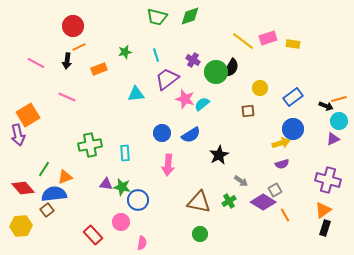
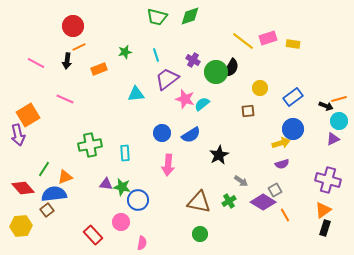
pink line at (67, 97): moved 2 px left, 2 px down
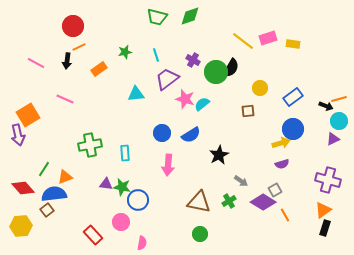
orange rectangle at (99, 69): rotated 14 degrees counterclockwise
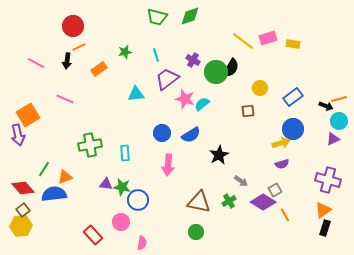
brown square at (47, 210): moved 24 px left
green circle at (200, 234): moved 4 px left, 2 px up
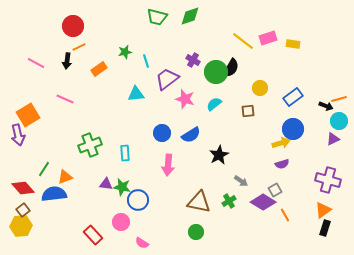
cyan line at (156, 55): moved 10 px left, 6 px down
cyan semicircle at (202, 104): moved 12 px right
green cross at (90, 145): rotated 10 degrees counterclockwise
pink semicircle at (142, 243): rotated 112 degrees clockwise
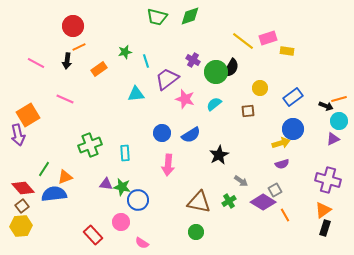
yellow rectangle at (293, 44): moved 6 px left, 7 px down
brown square at (23, 210): moved 1 px left, 4 px up
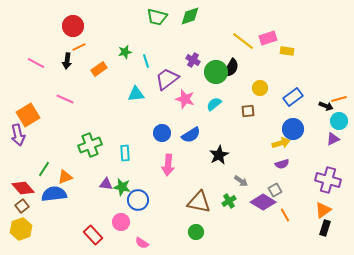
yellow hexagon at (21, 226): moved 3 px down; rotated 15 degrees counterclockwise
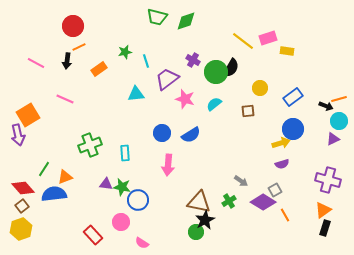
green diamond at (190, 16): moved 4 px left, 5 px down
black star at (219, 155): moved 14 px left, 65 px down
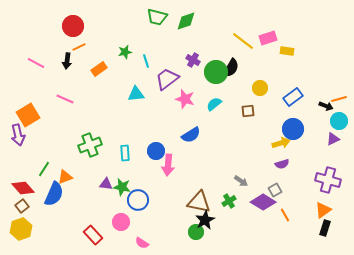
blue circle at (162, 133): moved 6 px left, 18 px down
blue semicircle at (54, 194): rotated 120 degrees clockwise
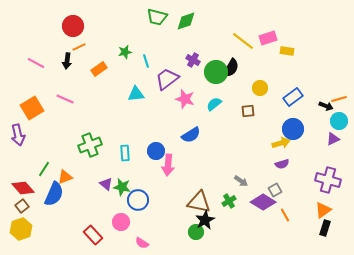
orange square at (28, 115): moved 4 px right, 7 px up
purple triangle at (106, 184): rotated 32 degrees clockwise
